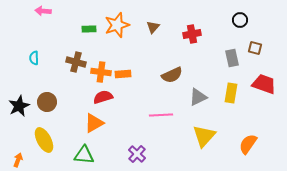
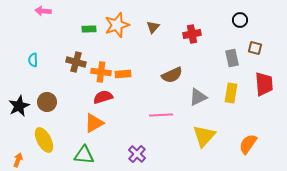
cyan semicircle: moved 1 px left, 2 px down
red trapezoid: rotated 65 degrees clockwise
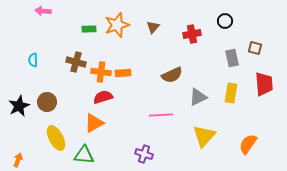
black circle: moved 15 px left, 1 px down
orange rectangle: moved 1 px up
yellow ellipse: moved 12 px right, 2 px up
purple cross: moved 7 px right; rotated 24 degrees counterclockwise
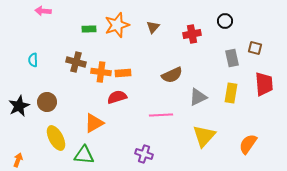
red semicircle: moved 14 px right
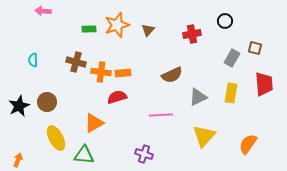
brown triangle: moved 5 px left, 3 px down
gray rectangle: rotated 42 degrees clockwise
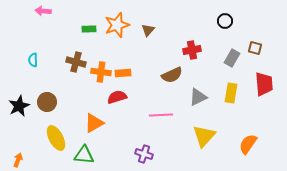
red cross: moved 16 px down
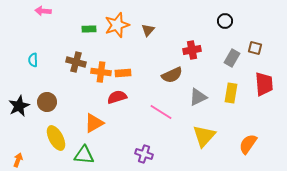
pink line: moved 3 px up; rotated 35 degrees clockwise
